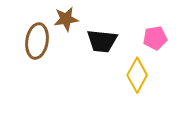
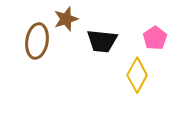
brown star: rotated 10 degrees counterclockwise
pink pentagon: rotated 25 degrees counterclockwise
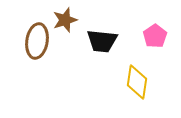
brown star: moved 1 px left, 1 px down
pink pentagon: moved 2 px up
yellow diamond: moved 7 px down; rotated 20 degrees counterclockwise
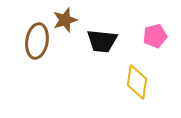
pink pentagon: rotated 20 degrees clockwise
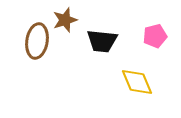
yellow diamond: rotated 32 degrees counterclockwise
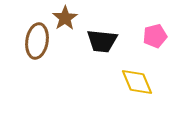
brown star: moved 2 px up; rotated 15 degrees counterclockwise
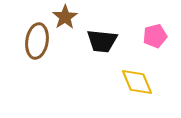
brown star: moved 1 px up
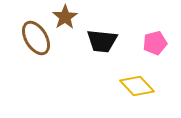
pink pentagon: moved 7 px down
brown ellipse: moved 1 px left, 3 px up; rotated 40 degrees counterclockwise
yellow diamond: moved 4 px down; rotated 20 degrees counterclockwise
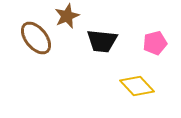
brown star: moved 2 px right, 1 px up; rotated 10 degrees clockwise
brown ellipse: rotated 8 degrees counterclockwise
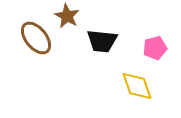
brown star: rotated 20 degrees counterclockwise
pink pentagon: moved 5 px down
yellow diamond: rotated 24 degrees clockwise
